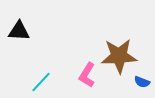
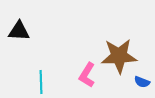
cyan line: rotated 45 degrees counterclockwise
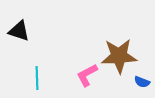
black triangle: rotated 15 degrees clockwise
pink L-shape: rotated 30 degrees clockwise
cyan line: moved 4 px left, 4 px up
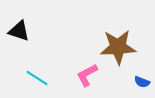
brown star: moved 1 px left, 9 px up
cyan line: rotated 55 degrees counterclockwise
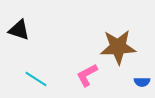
black triangle: moved 1 px up
cyan line: moved 1 px left, 1 px down
blue semicircle: rotated 21 degrees counterclockwise
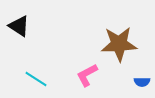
black triangle: moved 4 px up; rotated 15 degrees clockwise
brown star: moved 1 px right, 3 px up
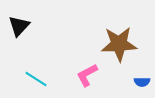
black triangle: rotated 40 degrees clockwise
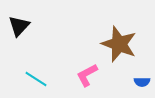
brown star: rotated 24 degrees clockwise
